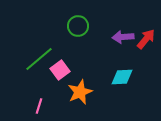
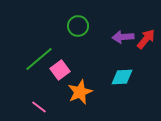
pink line: moved 1 px down; rotated 70 degrees counterclockwise
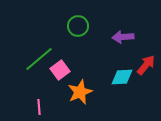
red arrow: moved 26 px down
pink line: rotated 49 degrees clockwise
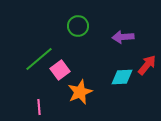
red arrow: moved 1 px right
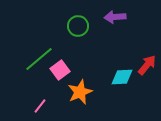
purple arrow: moved 8 px left, 20 px up
pink line: moved 1 px right, 1 px up; rotated 42 degrees clockwise
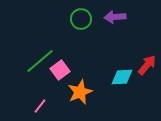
green circle: moved 3 px right, 7 px up
green line: moved 1 px right, 2 px down
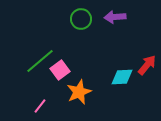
orange star: moved 1 px left
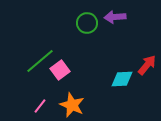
green circle: moved 6 px right, 4 px down
cyan diamond: moved 2 px down
orange star: moved 7 px left, 13 px down; rotated 25 degrees counterclockwise
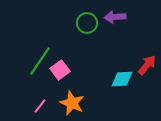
green line: rotated 16 degrees counterclockwise
orange star: moved 2 px up
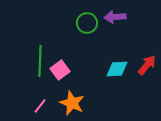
green line: rotated 32 degrees counterclockwise
cyan diamond: moved 5 px left, 10 px up
